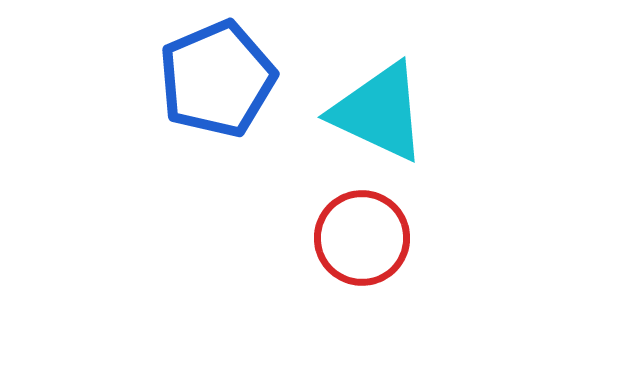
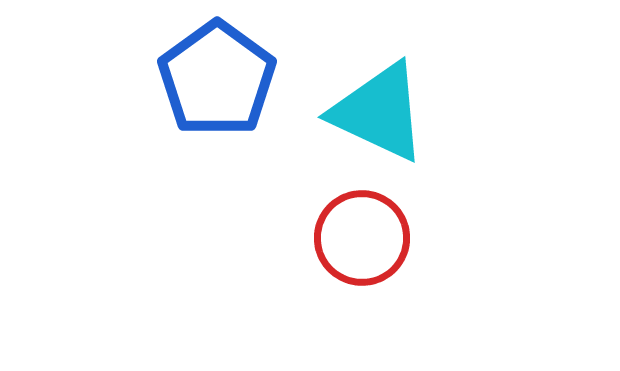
blue pentagon: rotated 13 degrees counterclockwise
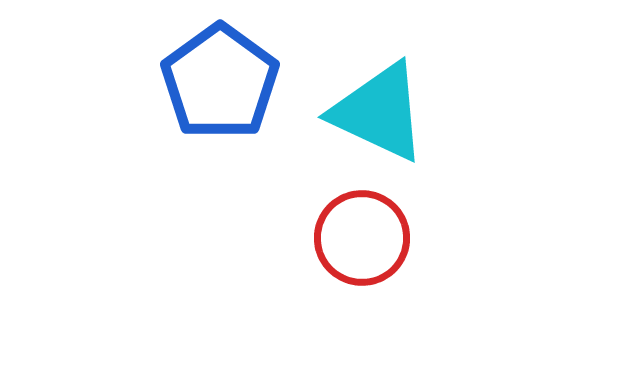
blue pentagon: moved 3 px right, 3 px down
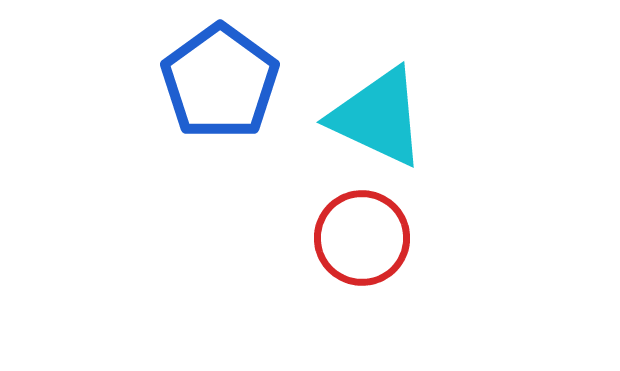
cyan triangle: moved 1 px left, 5 px down
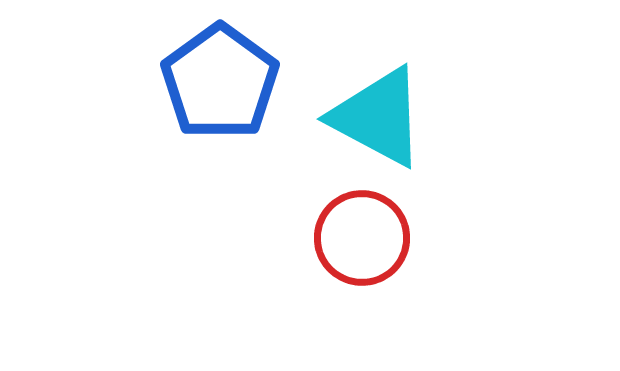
cyan triangle: rotated 3 degrees clockwise
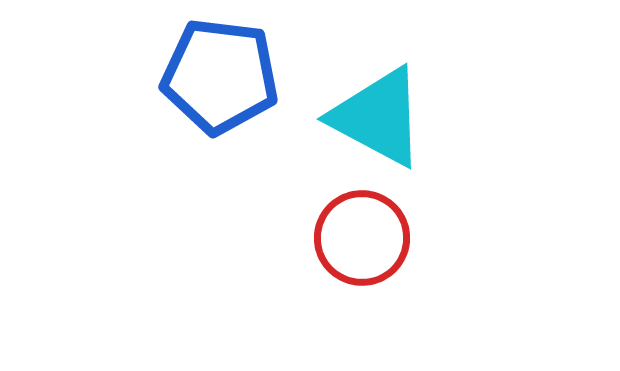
blue pentagon: moved 6 px up; rotated 29 degrees counterclockwise
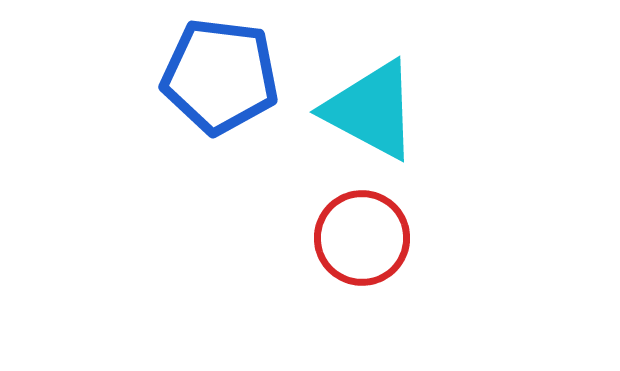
cyan triangle: moved 7 px left, 7 px up
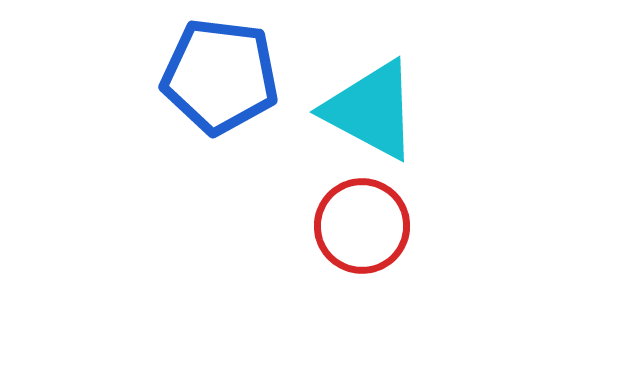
red circle: moved 12 px up
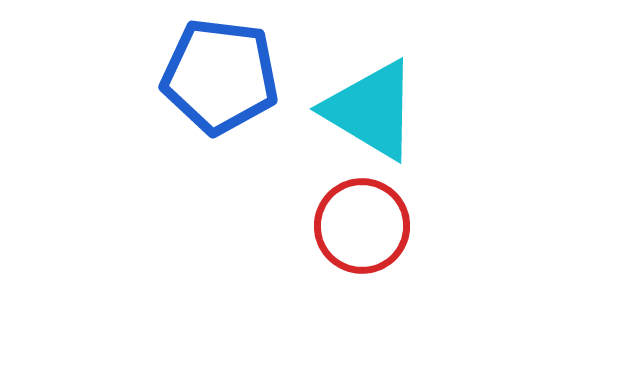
cyan triangle: rotated 3 degrees clockwise
